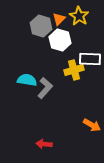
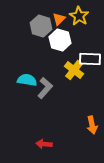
yellow cross: rotated 36 degrees counterclockwise
orange arrow: rotated 48 degrees clockwise
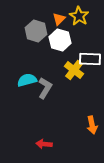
gray hexagon: moved 5 px left, 5 px down
cyan semicircle: rotated 24 degrees counterclockwise
gray L-shape: rotated 10 degrees counterclockwise
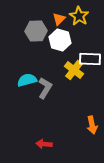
gray hexagon: rotated 20 degrees counterclockwise
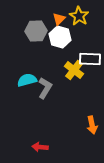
white hexagon: moved 3 px up
red arrow: moved 4 px left, 3 px down
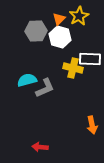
yellow star: rotated 12 degrees clockwise
yellow cross: moved 1 px left, 2 px up; rotated 24 degrees counterclockwise
gray L-shape: rotated 35 degrees clockwise
